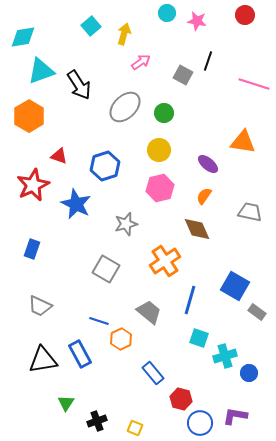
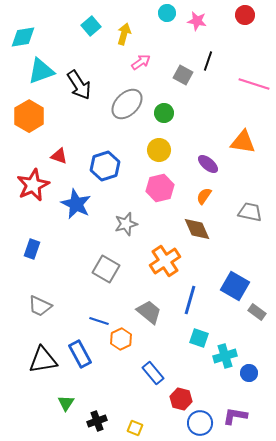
gray ellipse at (125, 107): moved 2 px right, 3 px up
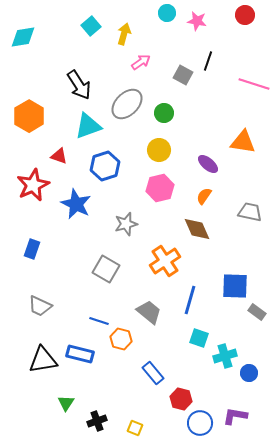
cyan triangle at (41, 71): moved 47 px right, 55 px down
blue square at (235, 286): rotated 28 degrees counterclockwise
orange hexagon at (121, 339): rotated 20 degrees counterclockwise
blue rectangle at (80, 354): rotated 48 degrees counterclockwise
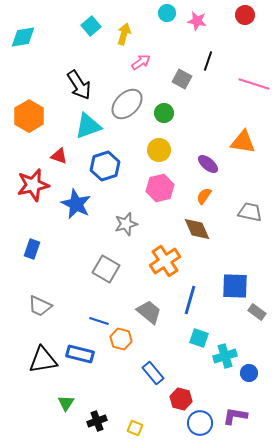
gray square at (183, 75): moved 1 px left, 4 px down
red star at (33, 185): rotated 12 degrees clockwise
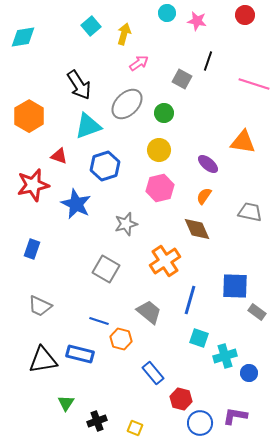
pink arrow at (141, 62): moved 2 px left, 1 px down
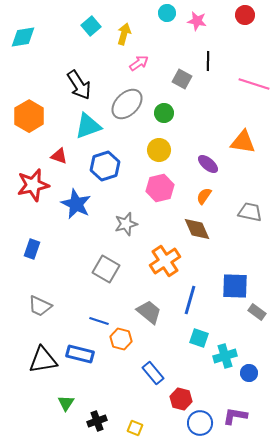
black line at (208, 61): rotated 18 degrees counterclockwise
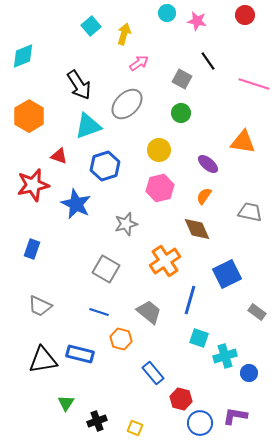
cyan diamond at (23, 37): moved 19 px down; rotated 12 degrees counterclockwise
black line at (208, 61): rotated 36 degrees counterclockwise
green circle at (164, 113): moved 17 px right
blue square at (235, 286): moved 8 px left, 12 px up; rotated 28 degrees counterclockwise
blue line at (99, 321): moved 9 px up
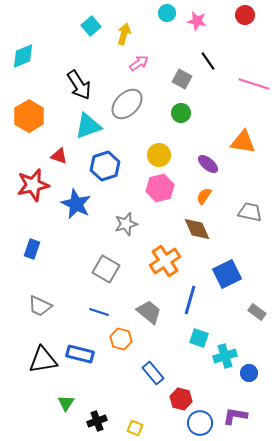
yellow circle at (159, 150): moved 5 px down
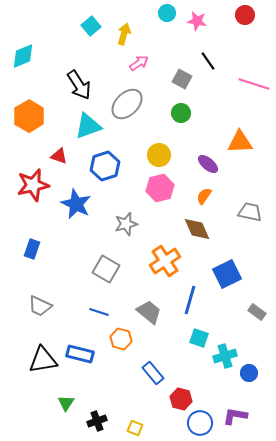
orange triangle at (243, 142): moved 3 px left; rotated 12 degrees counterclockwise
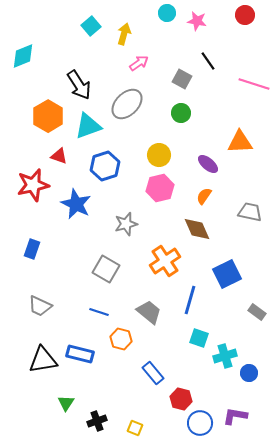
orange hexagon at (29, 116): moved 19 px right
